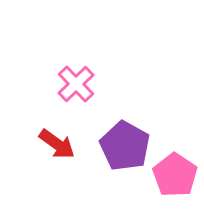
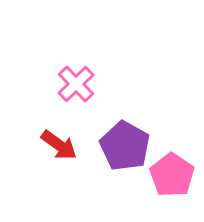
red arrow: moved 2 px right, 1 px down
pink pentagon: moved 3 px left
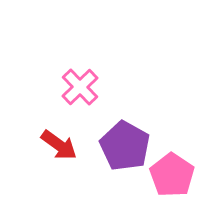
pink cross: moved 4 px right, 3 px down
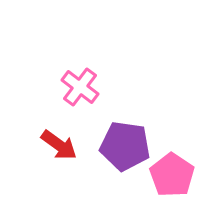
pink cross: rotated 9 degrees counterclockwise
purple pentagon: rotated 21 degrees counterclockwise
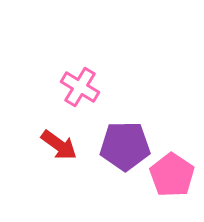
pink cross: rotated 6 degrees counterclockwise
purple pentagon: rotated 9 degrees counterclockwise
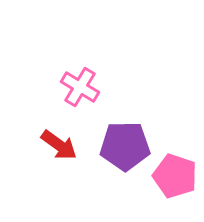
pink pentagon: moved 3 px right, 1 px down; rotated 15 degrees counterclockwise
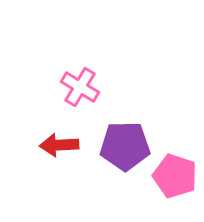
red arrow: rotated 141 degrees clockwise
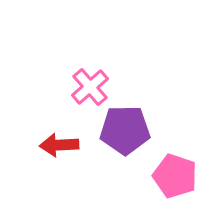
pink cross: moved 10 px right; rotated 18 degrees clockwise
purple pentagon: moved 16 px up
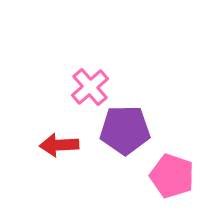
pink pentagon: moved 3 px left
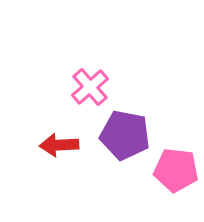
purple pentagon: moved 5 px down; rotated 12 degrees clockwise
pink pentagon: moved 4 px right, 6 px up; rotated 12 degrees counterclockwise
